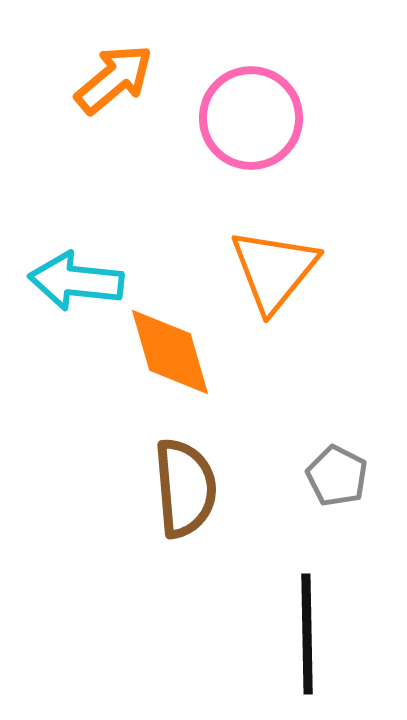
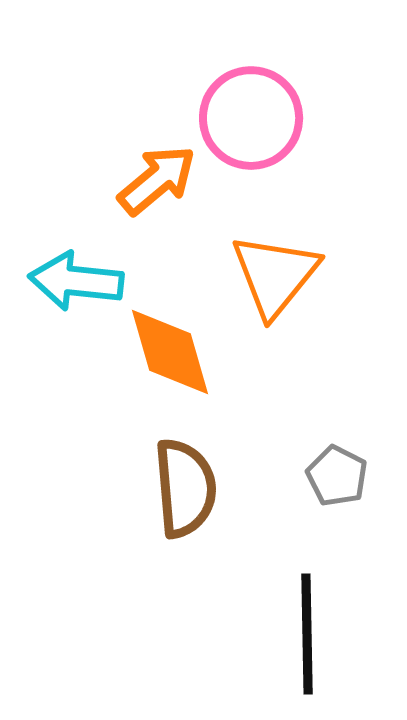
orange arrow: moved 43 px right, 101 px down
orange triangle: moved 1 px right, 5 px down
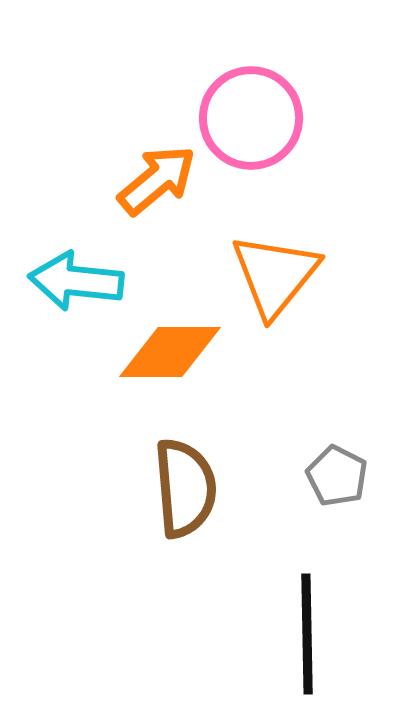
orange diamond: rotated 74 degrees counterclockwise
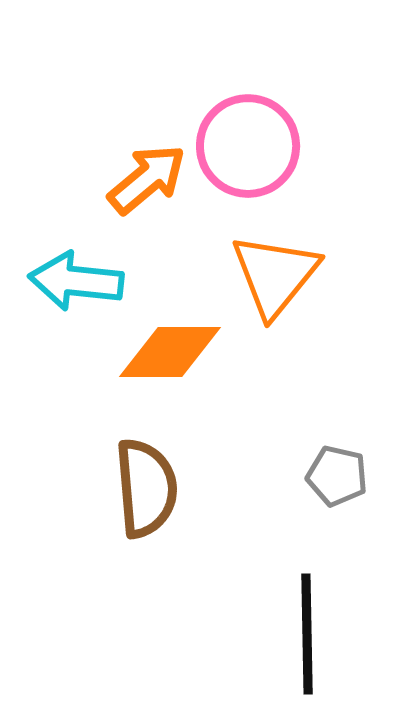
pink circle: moved 3 px left, 28 px down
orange arrow: moved 10 px left, 1 px up
gray pentagon: rotated 14 degrees counterclockwise
brown semicircle: moved 39 px left
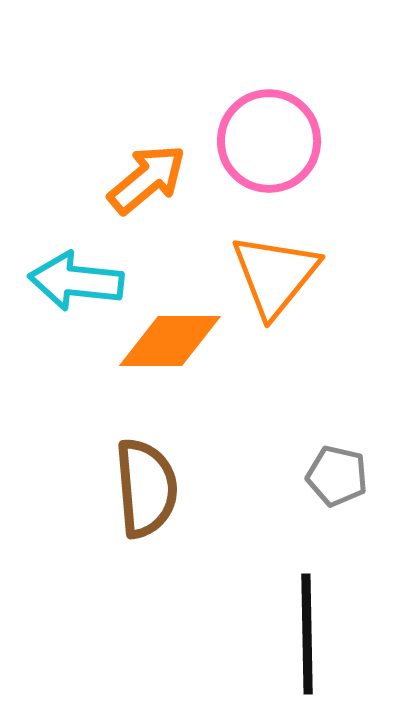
pink circle: moved 21 px right, 5 px up
orange diamond: moved 11 px up
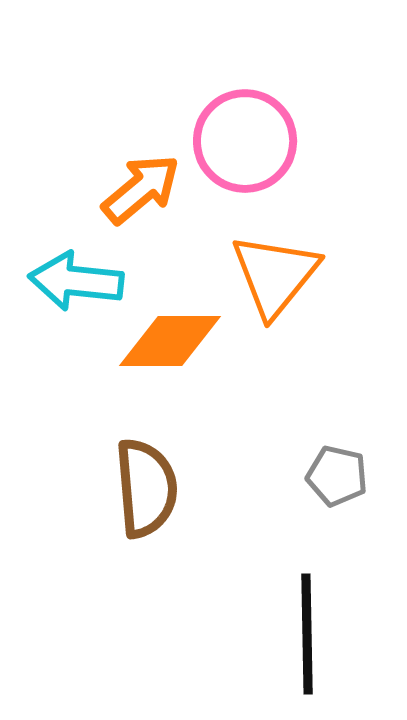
pink circle: moved 24 px left
orange arrow: moved 6 px left, 10 px down
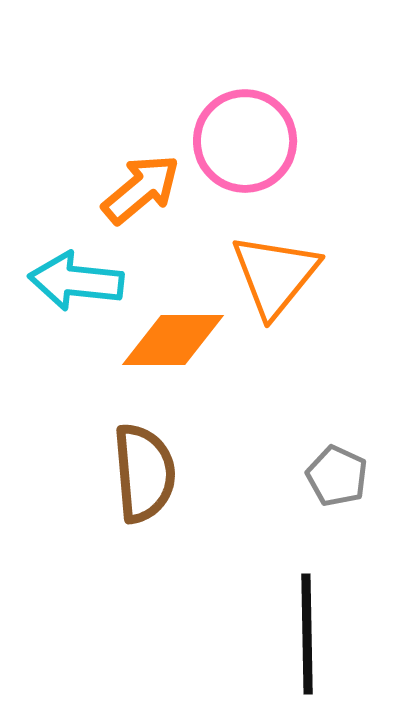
orange diamond: moved 3 px right, 1 px up
gray pentagon: rotated 12 degrees clockwise
brown semicircle: moved 2 px left, 15 px up
